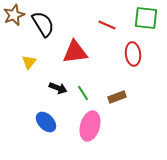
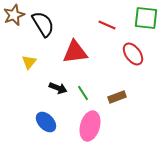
red ellipse: rotated 30 degrees counterclockwise
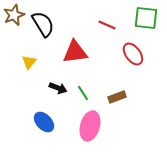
blue ellipse: moved 2 px left
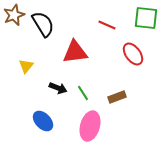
yellow triangle: moved 3 px left, 4 px down
blue ellipse: moved 1 px left, 1 px up
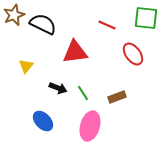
black semicircle: rotated 32 degrees counterclockwise
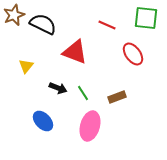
red triangle: rotated 28 degrees clockwise
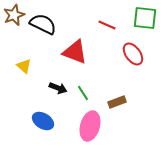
green square: moved 1 px left
yellow triangle: moved 2 px left; rotated 28 degrees counterclockwise
brown rectangle: moved 5 px down
blue ellipse: rotated 15 degrees counterclockwise
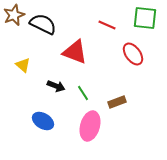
yellow triangle: moved 1 px left, 1 px up
black arrow: moved 2 px left, 2 px up
